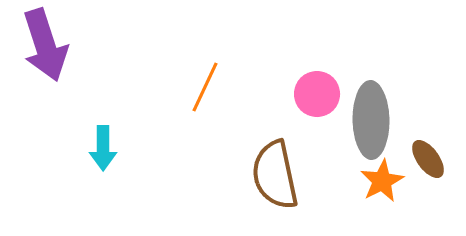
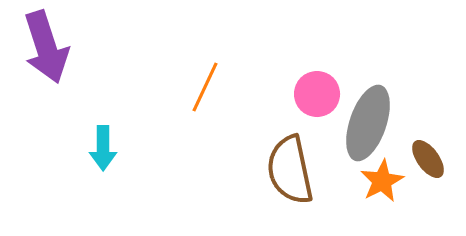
purple arrow: moved 1 px right, 2 px down
gray ellipse: moved 3 px left, 3 px down; rotated 20 degrees clockwise
brown semicircle: moved 15 px right, 5 px up
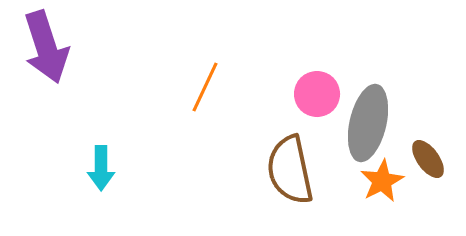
gray ellipse: rotated 6 degrees counterclockwise
cyan arrow: moved 2 px left, 20 px down
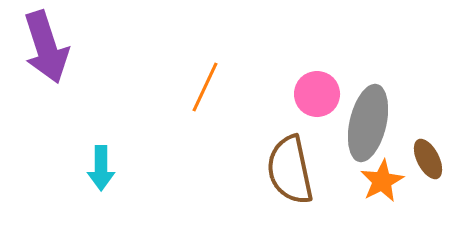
brown ellipse: rotated 9 degrees clockwise
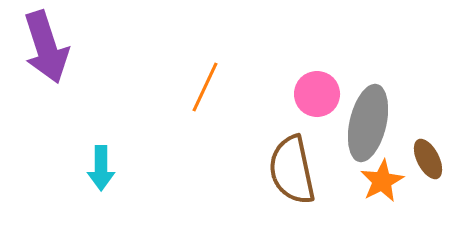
brown semicircle: moved 2 px right
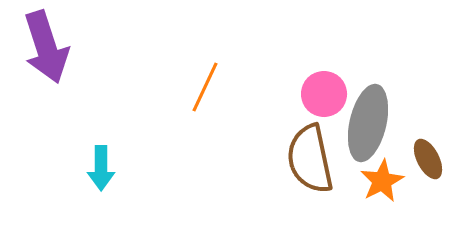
pink circle: moved 7 px right
brown semicircle: moved 18 px right, 11 px up
